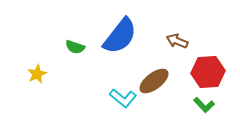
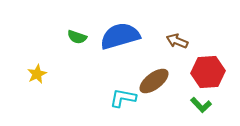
blue semicircle: rotated 144 degrees counterclockwise
green semicircle: moved 2 px right, 10 px up
cyan L-shape: rotated 152 degrees clockwise
green L-shape: moved 3 px left
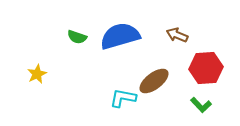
brown arrow: moved 6 px up
red hexagon: moved 2 px left, 4 px up
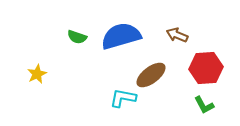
blue semicircle: moved 1 px right
brown ellipse: moved 3 px left, 6 px up
green L-shape: moved 3 px right; rotated 15 degrees clockwise
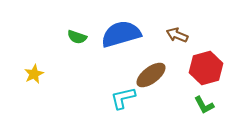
blue semicircle: moved 2 px up
red hexagon: rotated 12 degrees counterclockwise
yellow star: moved 3 px left
cyan L-shape: rotated 24 degrees counterclockwise
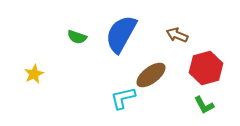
blue semicircle: rotated 45 degrees counterclockwise
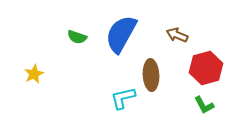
brown ellipse: rotated 56 degrees counterclockwise
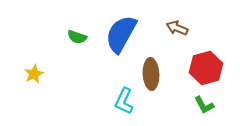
brown arrow: moved 7 px up
brown ellipse: moved 1 px up
cyan L-shape: moved 1 px right, 3 px down; rotated 52 degrees counterclockwise
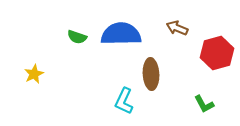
blue semicircle: rotated 60 degrees clockwise
red hexagon: moved 11 px right, 15 px up
green L-shape: moved 1 px up
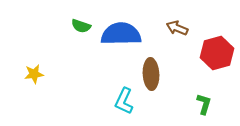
green semicircle: moved 4 px right, 11 px up
yellow star: rotated 18 degrees clockwise
green L-shape: rotated 135 degrees counterclockwise
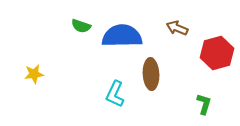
blue semicircle: moved 1 px right, 2 px down
cyan L-shape: moved 9 px left, 7 px up
